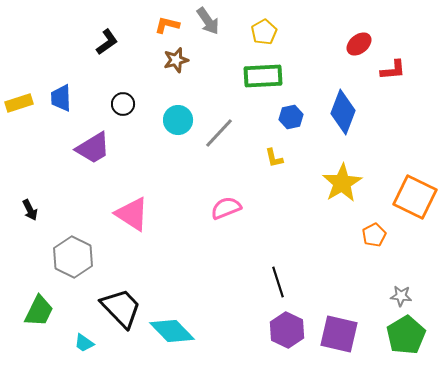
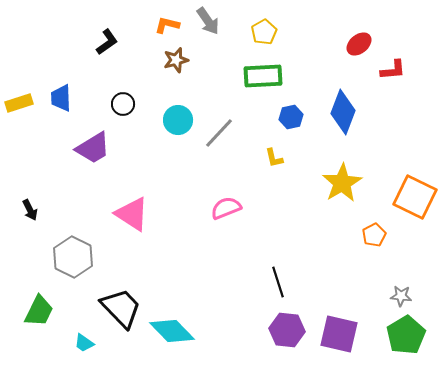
purple hexagon: rotated 20 degrees counterclockwise
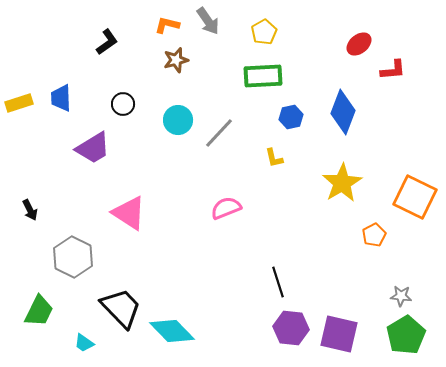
pink triangle: moved 3 px left, 1 px up
purple hexagon: moved 4 px right, 2 px up
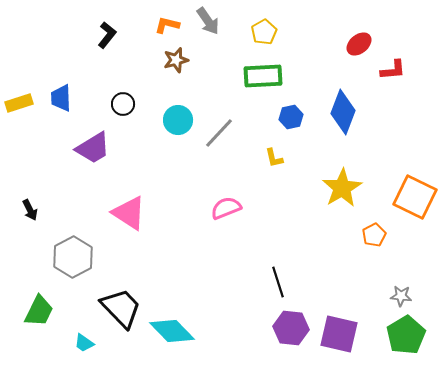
black L-shape: moved 7 px up; rotated 16 degrees counterclockwise
yellow star: moved 5 px down
gray hexagon: rotated 6 degrees clockwise
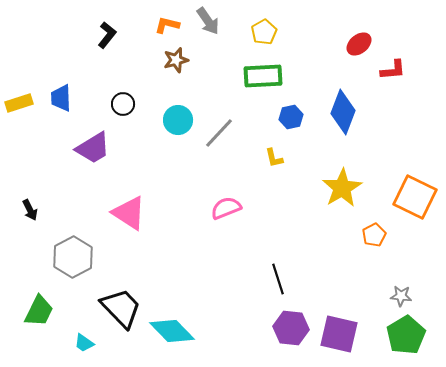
black line: moved 3 px up
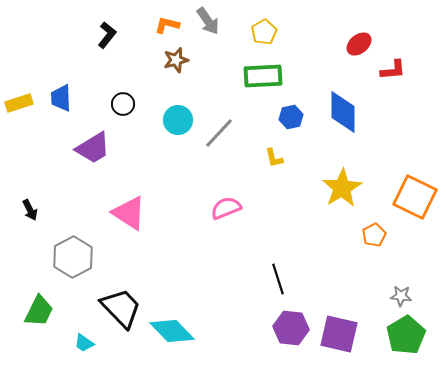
blue diamond: rotated 21 degrees counterclockwise
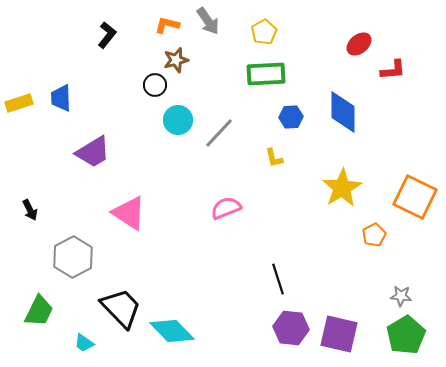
green rectangle: moved 3 px right, 2 px up
black circle: moved 32 px right, 19 px up
blue hexagon: rotated 10 degrees clockwise
purple trapezoid: moved 4 px down
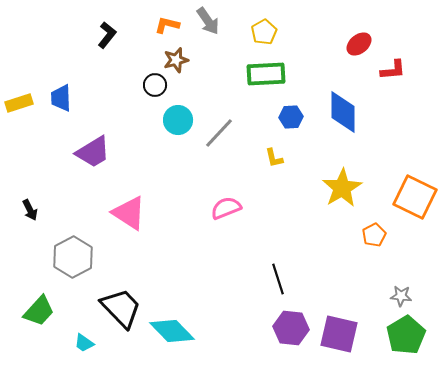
green trapezoid: rotated 16 degrees clockwise
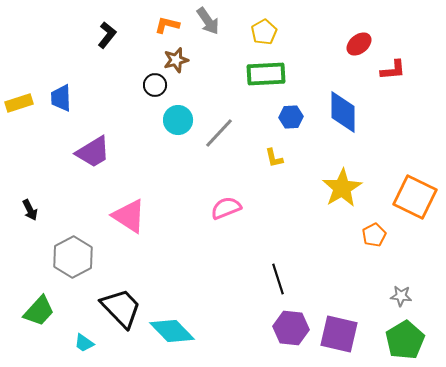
pink triangle: moved 3 px down
green pentagon: moved 1 px left, 5 px down
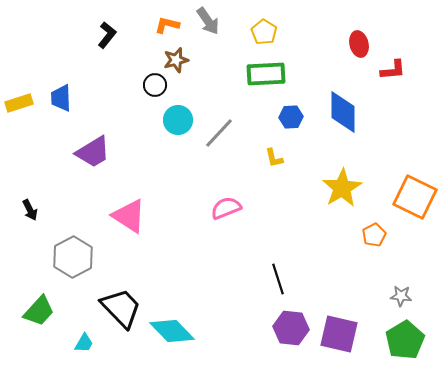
yellow pentagon: rotated 10 degrees counterclockwise
red ellipse: rotated 65 degrees counterclockwise
cyan trapezoid: rotated 95 degrees counterclockwise
